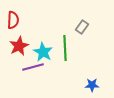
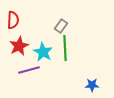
gray rectangle: moved 21 px left, 1 px up
purple line: moved 4 px left, 3 px down
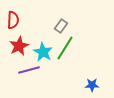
green line: rotated 35 degrees clockwise
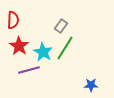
red star: rotated 12 degrees counterclockwise
blue star: moved 1 px left
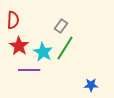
purple line: rotated 15 degrees clockwise
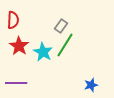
green line: moved 3 px up
purple line: moved 13 px left, 13 px down
blue star: rotated 16 degrees counterclockwise
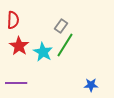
blue star: rotated 16 degrees clockwise
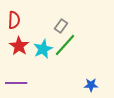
red semicircle: moved 1 px right
green line: rotated 10 degrees clockwise
cyan star: moved 3 px up; rotated 18 degrees clockwise
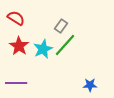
red semicircle: moved 2 px right, 2 px up; rotated 60 degrees counterclockwise
blue star: moved 1 px left
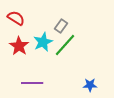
cyan star: moved 7 px up
purple line: moved 16 px right
